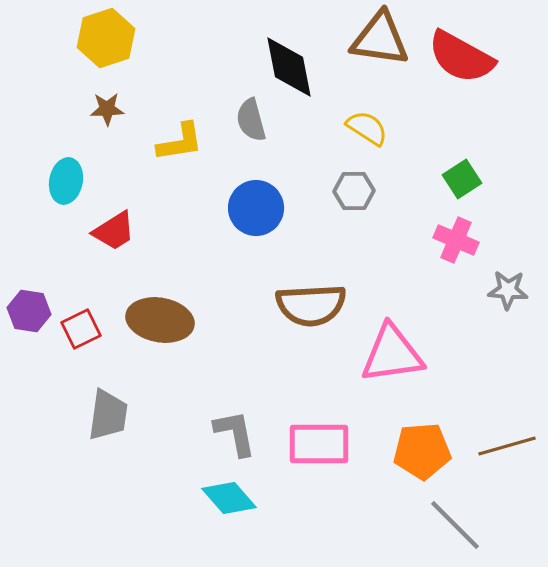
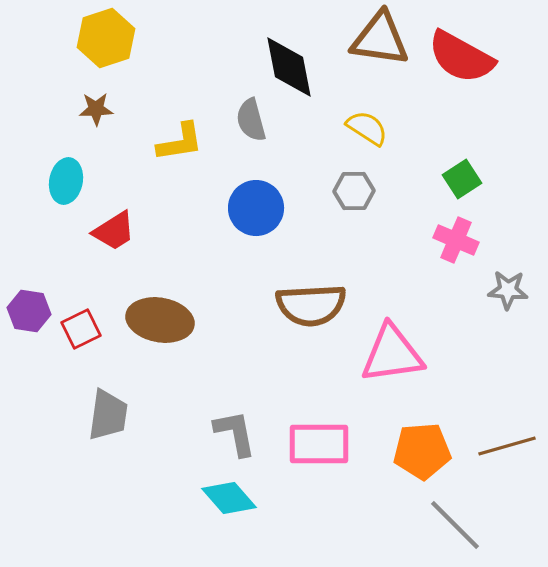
brown star: moved 11 px left
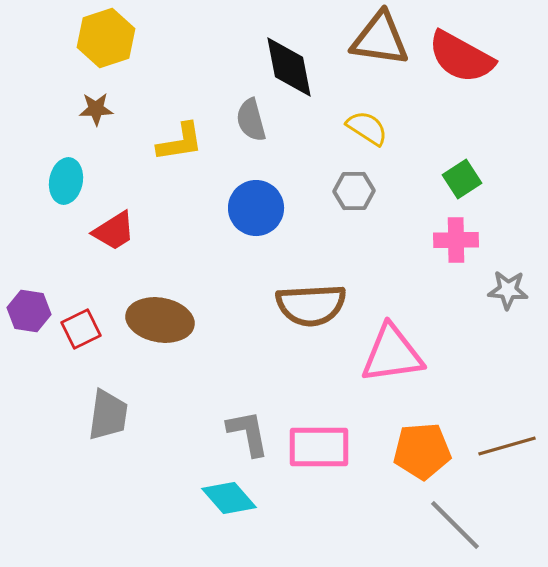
pink cross: rotated 24 degrees counterclockwise
gray L-shape: moved 13 px right
pink rectangle: moved 3 px down
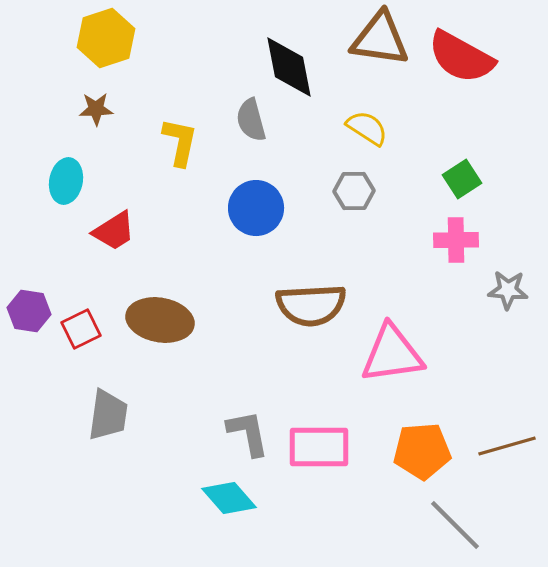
yellow L-shape: rotated 69 degrees counterclockwise
